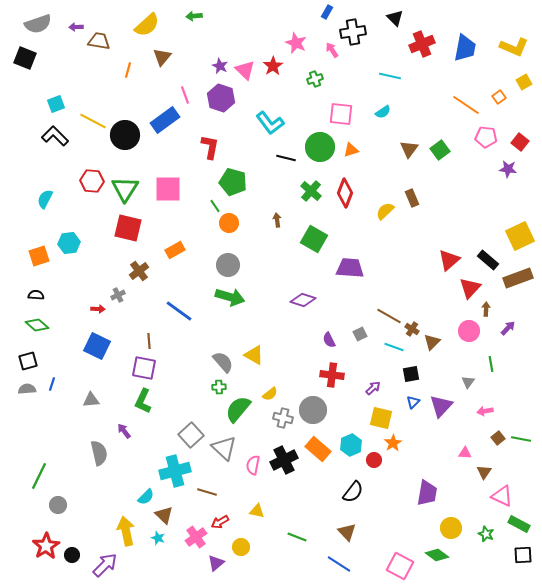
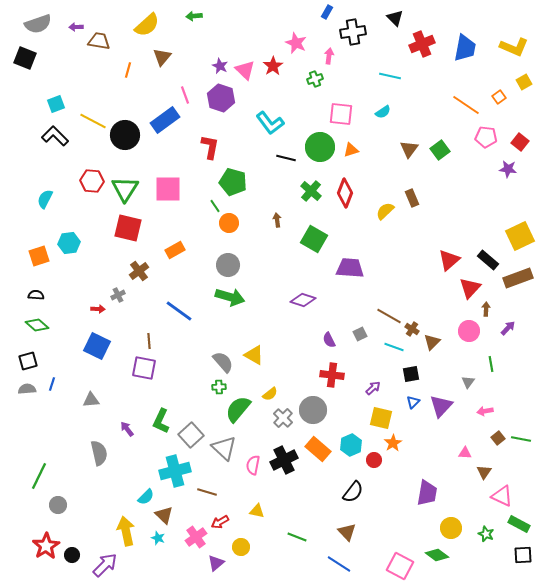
pink arrow at (332, 50): moved 3 px left, 6 px down; rotated 42 degrees clockwise
green L-shape at (143, 401): moved 18 px right, 20 px down
gray cross at (283, 418): rotated 30 degrees clockwise
purple arrow at (124, 431): moved 3 px right, 2 px up
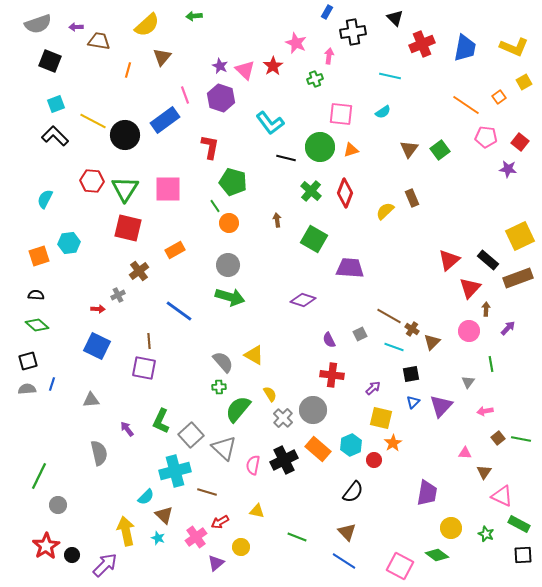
black square at (25, 58): moved 25 px right, 3 px down
yellow semicircle at (270, 394): rotated 84 degrees counterclockwise
blue line at (339, 564): moved 5 px right, 3 px up
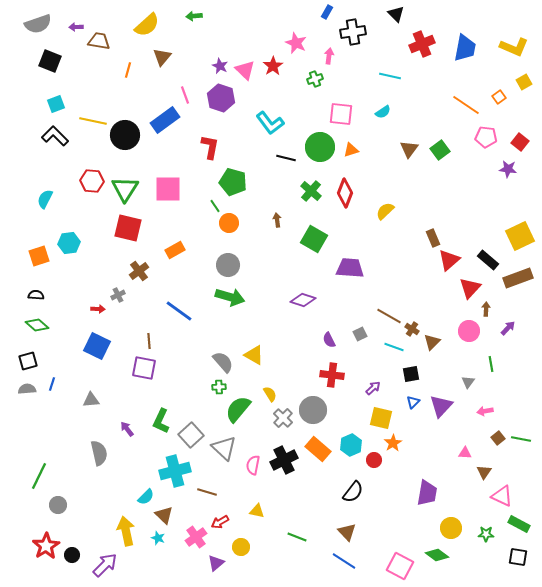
black triangle at (395, 18): moved 1 px right, 4 px up
yellow line at (93, 121): rotated 16 degrees counterclockwise
brown rectangle at (412, 198): moved 21 px right, 40 px down
green star at (486, 534): rotated 21 degrees counterclockwise
black square at (523, 555): moved 5 px left, 2 px down; rotated 12 degrees clockwise
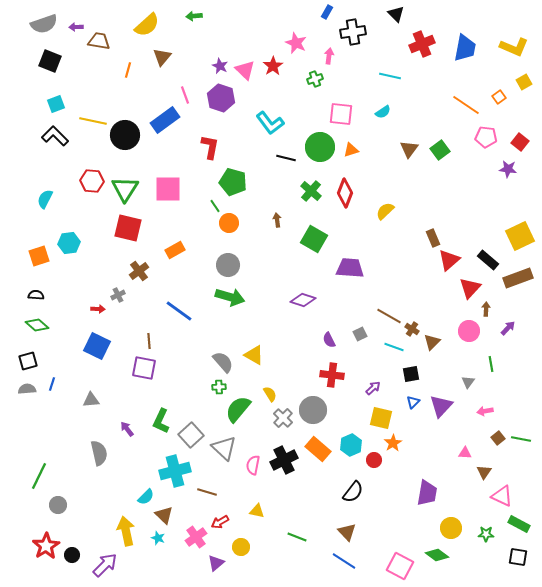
gray semicircle at (38, 24): moved 6 px right
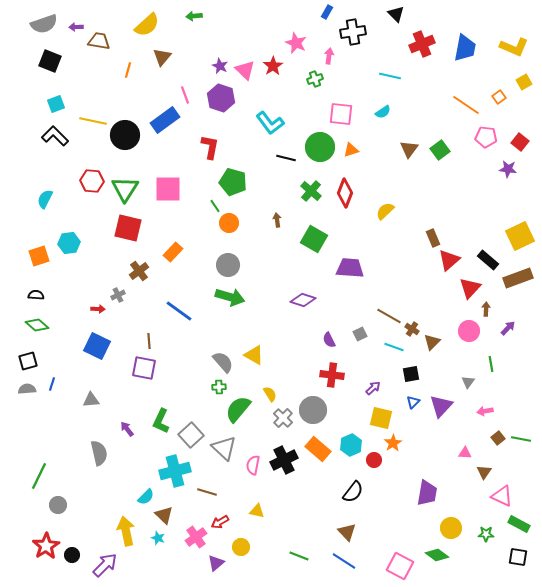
orange rectangle at (175, 250): moved 2 px left, 2 px down; rotated 18 degrees counterclockwise
green line at (297, 537): moved 2 px right, 19 px down
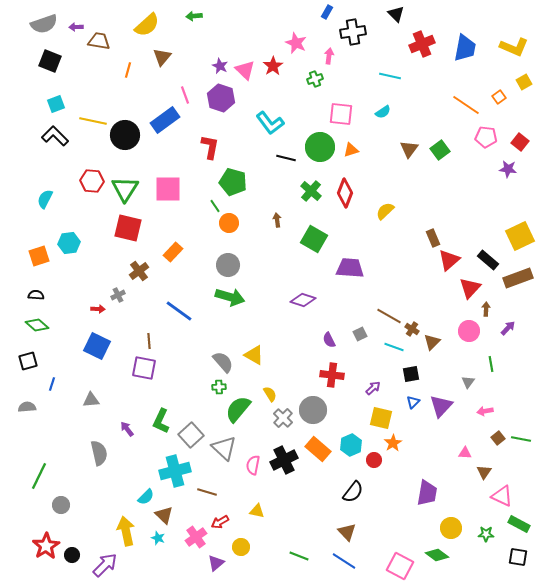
gray semicircle at (27, 389): moved 18 px down
gray circle at (58, 505): moved 3 px right
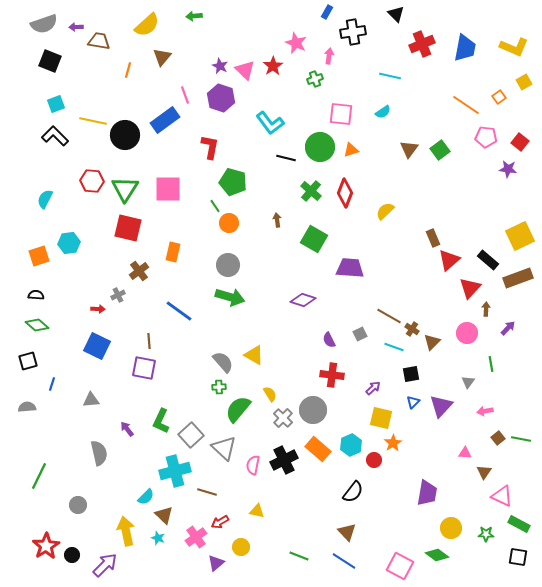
orange rectangle at (173, 252): rotated 30 degrees counterclockwise
pink circle at (469, 331): moved 2 px left, 2 px down
gray circle at (61, 505): moved 17 px right
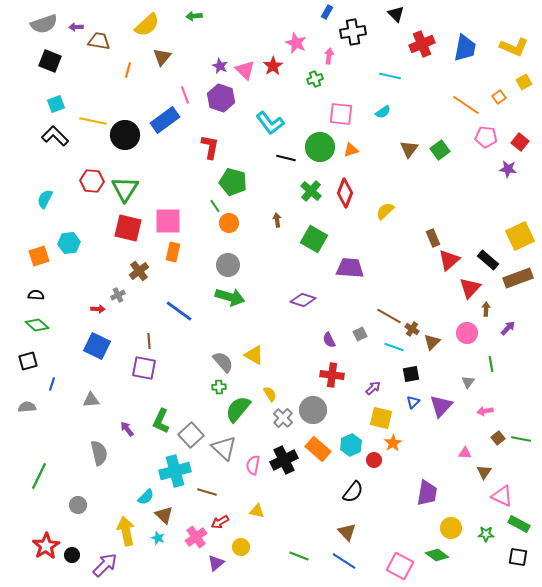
pink square at (168, 189): moved 32 px down
